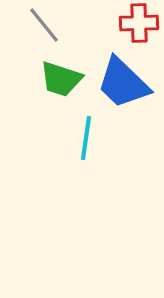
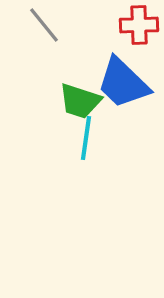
red cross: moved 2 px down
green trapezoid: moved 19 px right, 22 px down
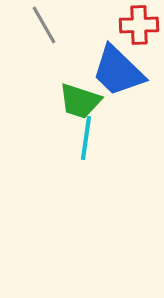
gray line: rotated 9 degrees clockwise
blue trapezoid: moved 5 px left, 12 px up
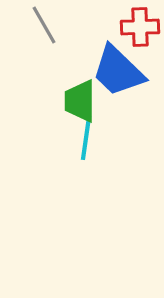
red cross: moved 1 px right, 2 px down
green trapezoid: rotated 72 degrees clockwise
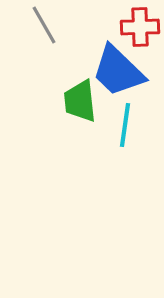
green trapezoid: rotated 6 degrees counterclockwise
cyan line: moved 39 px right, 13 px up
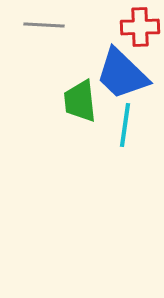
gray line: rotated 57 degrees counterclockwise
blue trapezoid: moved 4 px right, 3 px down
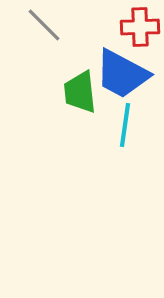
gray line: rotated 42 degrees clockwise
blue trapezoid: rotated 16 degrees counterclockwise
green trapezoid: moved 9 px up
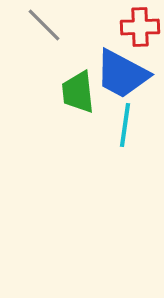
green trapezoid: moved 2 px left
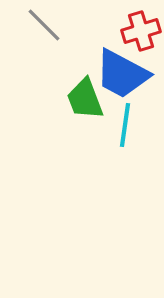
red cross: moved 1 px right, 4 px down; rotated 15 degrees counterclockwise
green trapezoid: moved 7 px right, 7 px down; rotated 15 degrees counterclockwise
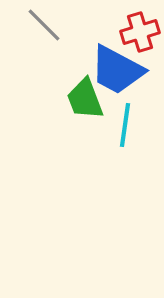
red cross: moved 1 px left, 1 px down
blue trapezoid: moved 5 px left, 4 px up
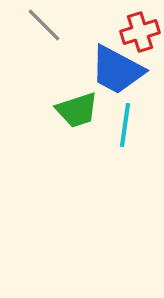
green trapezoid: moved 8 px left, 11 px down; rotated 87 degrees counterclockwise
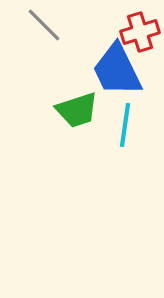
blue trapezoid: rotated 36 degrees clockwise
